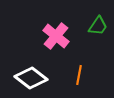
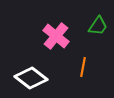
orange line: moved 4 px right, 8 px up
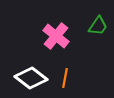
orange line: moved 18 px left, 11 px down
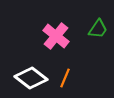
green trapezoid: moved 3 px down
orange line: rotated 12 degrees clockwise
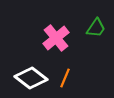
green trapezoid: moved 2 px left, 1 px up
pink cross: moved 2 px down; rotated 12 degrees clockwise
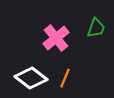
green trapezoid: rotated 15 degrees counterclockwise
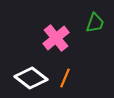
green trapezoid: moved 1 px left, 5 px up
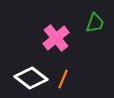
orange line: moved 2 px left, 1 px down
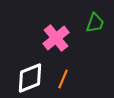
white diamond: moved 1 px left; rotated 60 degrees counterclockwise
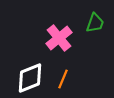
pink cross: moved 3 px right
